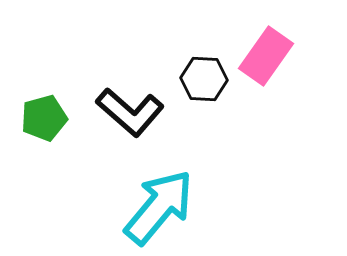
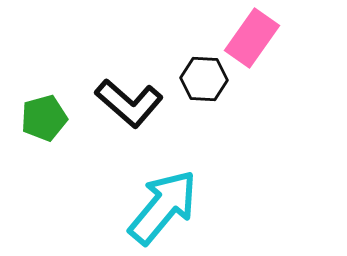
pink rectangle: moved 14 px left, 18 px up
black L-shape: moved 1 px left, 9 px up
cyan arrow: moved 4 px right
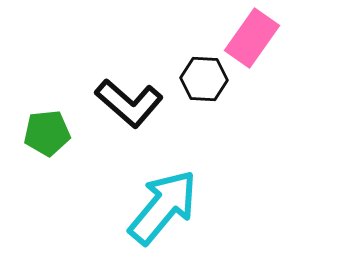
green pentagon: moved 3 px right, 15 px down; rotated 9 degrees clockwise
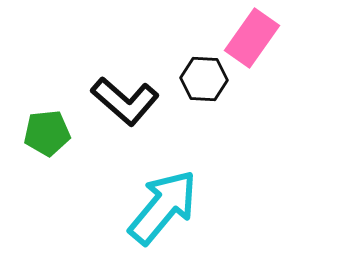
black L-shape: moved 4 px left, 2 px up
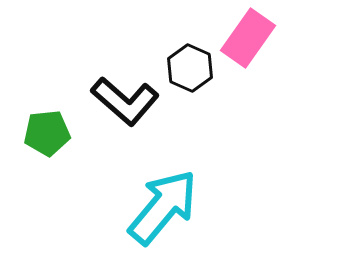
pink rectangle: moved 4 px left
black hexagon: moved 14 px left, 11 px up; rotated 21 degrees clockwise
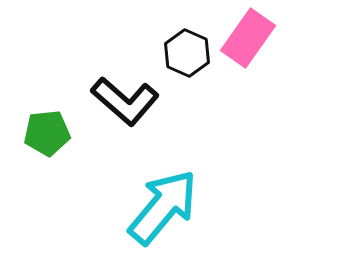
black hexagon: moved 3 px left, 15 px up
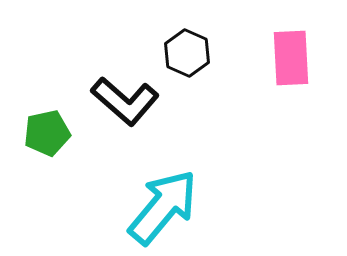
pink rectangle: moved 43 px right, 20 px down; rotated 38 degrees counterclockwise
green pentagon: rotated 6 degrees counterclockwise
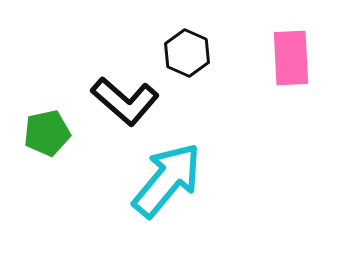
cyan arrow: moved 4 px right, 27 px up
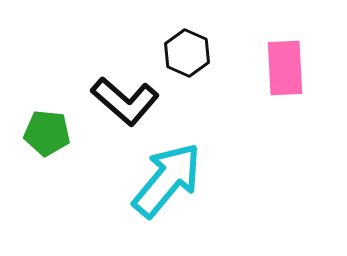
pink rectangle: moved 6 px left, 10 px down
green pentagon: rotated 18 degrees clockwise
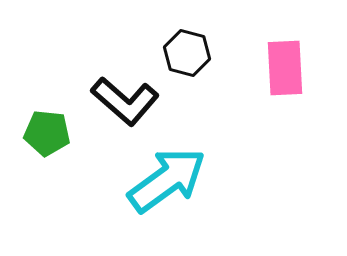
black hexagon: rotated 9 degrees counterclockwise
cyan arrow: rotated 14 degrees clockwise
